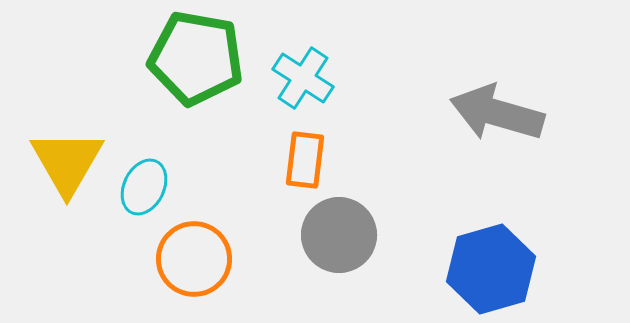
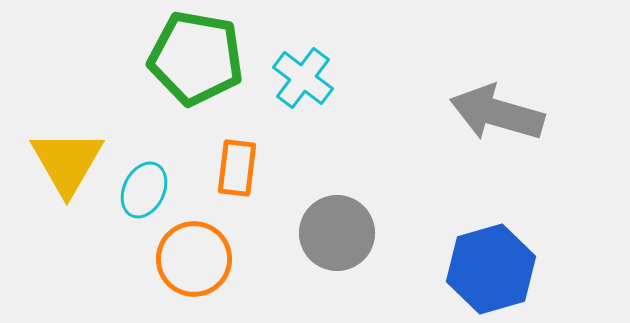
cyan cross: rotated 4 degrees clockwise
orange rectangle: moved 68 px left, 8 px down
cyan ellipse: moved 3 px down
gray circle: moved 2 px left, 2 px up
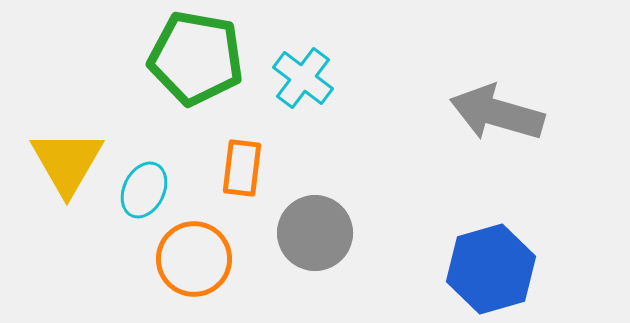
orange rectangle: moved 5 px right
gray circle: moved 22 px left
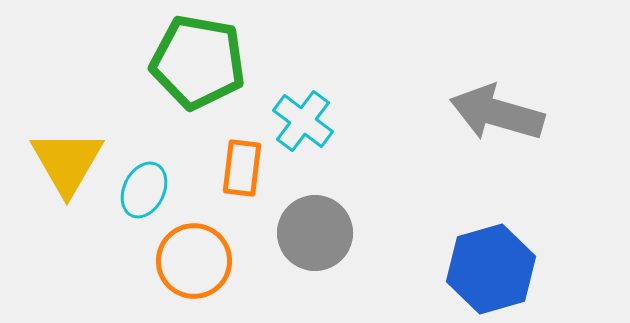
green pentagon: moved 2 px right, 4 px down
cyan cross: moved 43 px down
orange circle: moved 2 px down
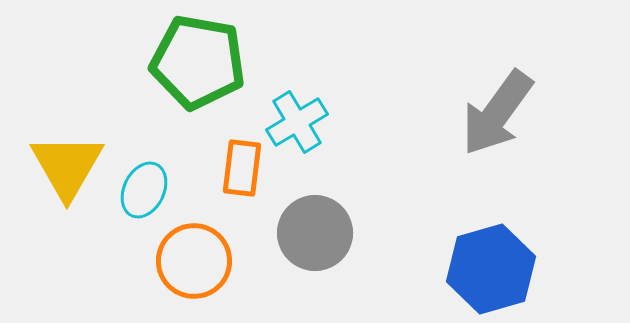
gray arrow: rotated 70 degrees counterclockwise
cyan cross: moved 6 px left, 1 px down; rotated 22 degrees clockwise
yellow triangle: moved 4 px down
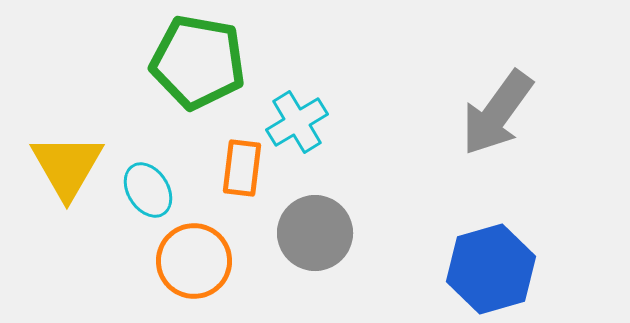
cyan ellipse: moved 4 px right; rotated 58 degrees counterclockwise
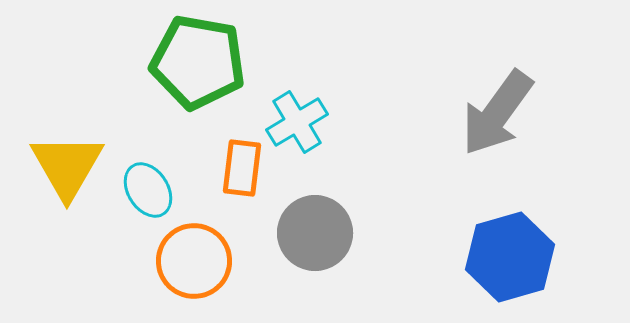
blue hexagon: moved 19 px right, 12 px up
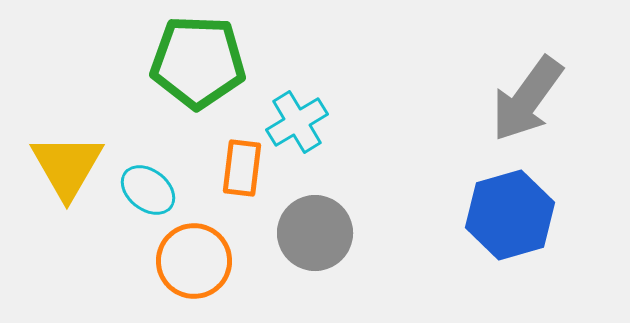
green pentagon: rotated 8 degrees counterclockwise
gray arrow: moved 30 px right, 14 px up
cyan ellipse: rotated 20 degrees counterclockwise
blue hexagon: moved 42 px up
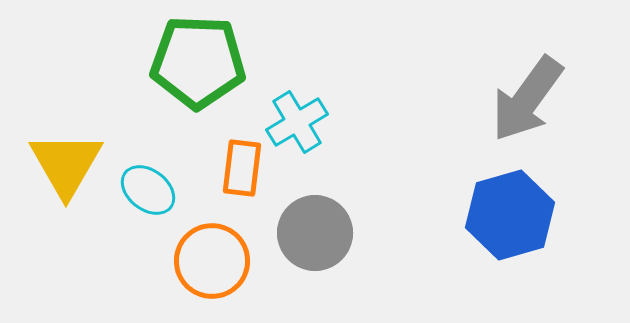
yellow triangle: moved 1 px left, 2 px up
orange circle: moved 18 px right
